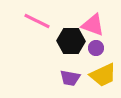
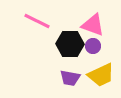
black hexagon: moved 1 px left, 3 px down
purple circle: moved 3 px left, 2 px up
yellow trapezoid: moved 2 px left
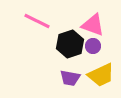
black hexagon: rotated 20 degrees counterclockwise
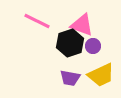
pink triangle: moved 11 px left
black hexagon: moved 1 px up
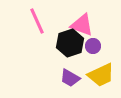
pink line: rotated 40 degrees clockwise
purple trapezoid: rotated 20 degrees clockwise
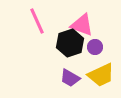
purple circle: moved 2 px right, 1 px down
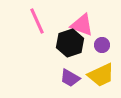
purple circle: moved 7 px right, 2 px up
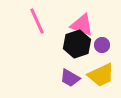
black hexagon: moved 7 px right, 1 px down
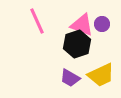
purple circle: moved 21 px up
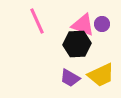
pink triangle: moved 1 px right
black hexagon: rotated 16 degrees clockwise
